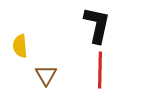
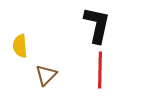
brown triangle: rotated 15 degrees clockwise
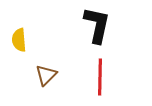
yellow semicircle: moved 1 px left, 6 px up
red line: moved 7 px down
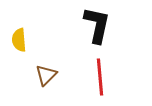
red line: rotated 6 degrees counterclockwise
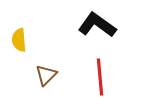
black L-shape: rotated 66 degrees counterclockwise
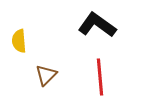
yellow semicircle: moved 1 px down
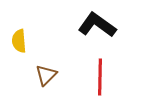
red line: rotated 6 degrees clockwise
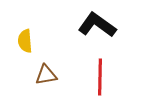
yellow semicircle: moved 6 px right
brown triangle: rotated 35 degrees clockwise
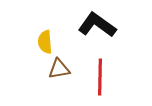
yellow semicircle: moved 20 px right, 1 px down
brown triangle: moved 13 px right, 6 px up
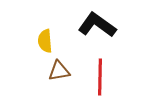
yellow semicircle: moved 1 px up
brown triangle: moved 2 px down
